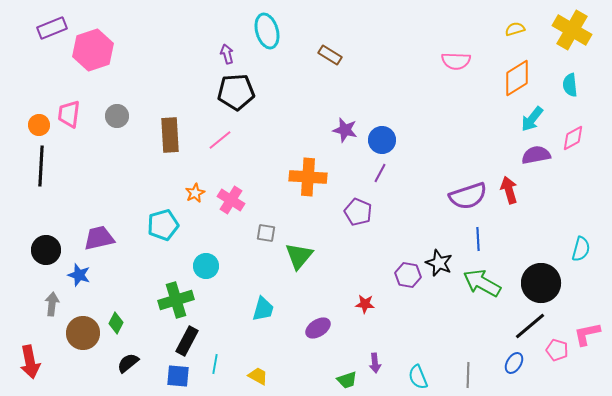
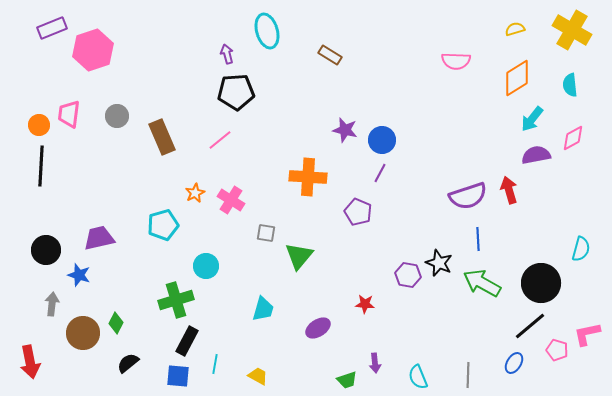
brown rectangle at (170, 135): moved 8 px left, 2 px down; rotated 20 degrees counterclockwise
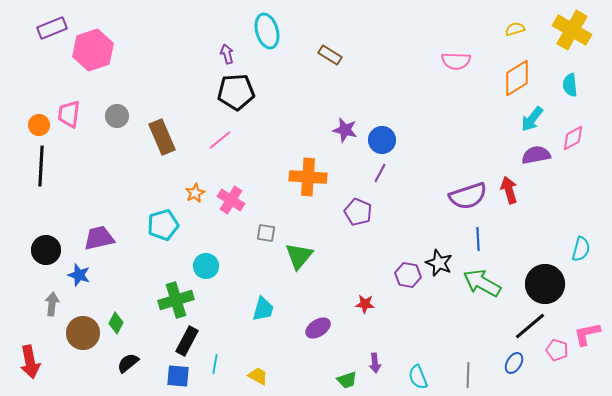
black circle at (541, 283): moved 4 px right, 1 px down
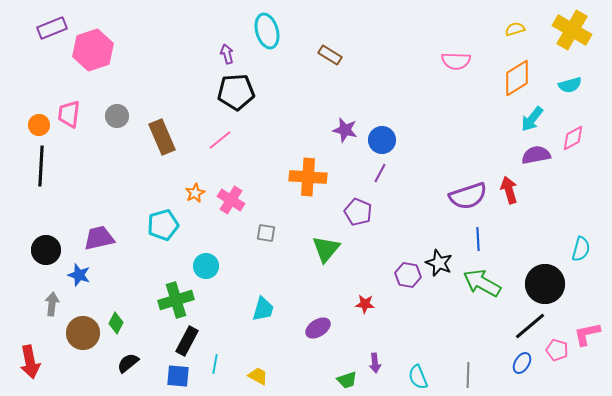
cyan semicircle at (570, 85): rotated 100 degrees counterclockwise
green triangle at (299, 256): moved 27 px right, 7 px up
blue ellipse at (514, 363): moved 8 px right
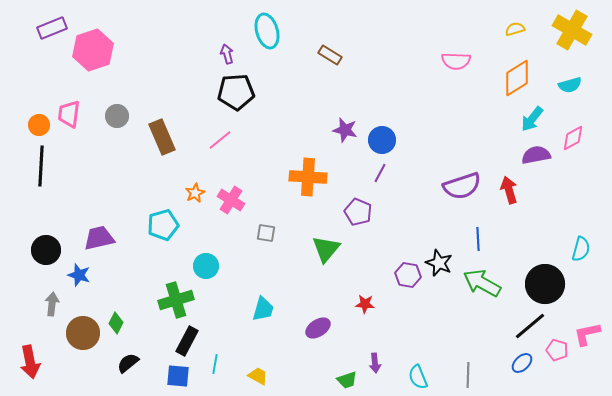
purple semicircle at (468, 196): moved 6 px left, 10 px up
blue ellipse at (522, 363): rotated 15 degrees clockwise
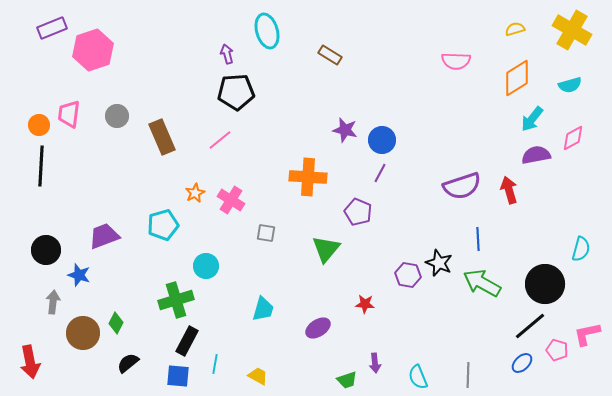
purple trapezoid at (99, 238): moved 5 px right, 2 px up; rotated 8 degrees counterclockwise
gray arrow at (52, 304): moved 1 px right, 2 px up
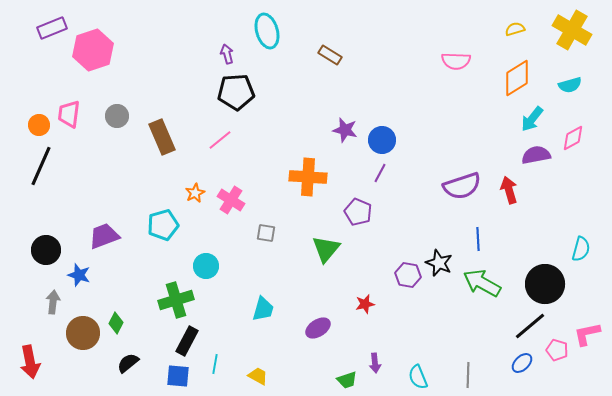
black line at (41, 166): rotated 21 degrees clockwise
red star at (365, 304): rotated 18 degrees counterclockwise
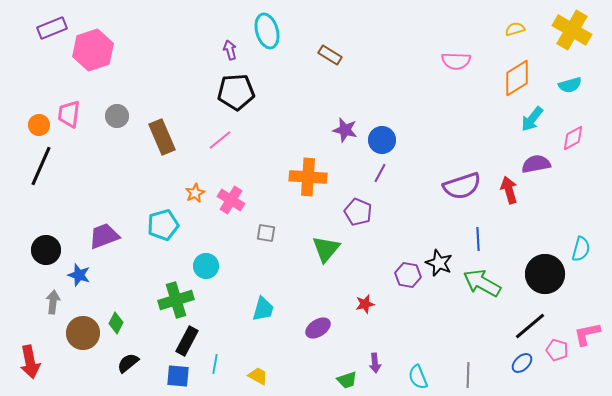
purple arrow at (227, 54): moved 3 px right, 4 px up
purple semicircle at (536, 155): moved 9 px down
black circle at (545, 284): moved 10 px up
